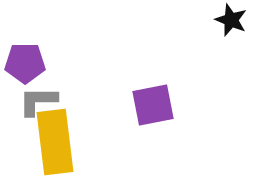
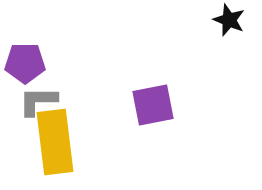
black star: moved 2 px left
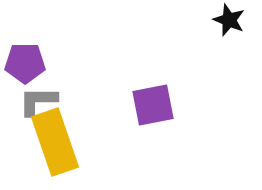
yellow rectangle: rotated 12 degrees counterclockwise
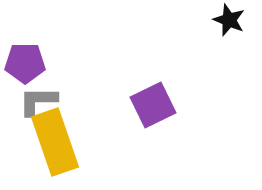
purple square: rotated 15 degrees counterclockwise
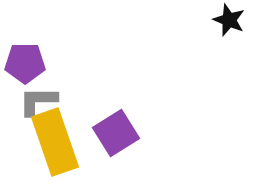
purple square: moved 37 px left, 28 px down; rotated 6 degrees counterclockwise
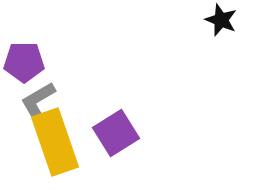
black star: moved 8 px left
purple pentagon: moved 1 px left, 1 px up
gray L-shape: rotated 30 degrees counterclockwise
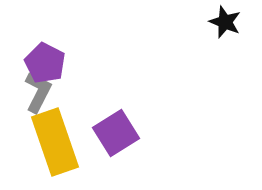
black star: moved 4 px right, 2 px down
purple pentagon: moved 21 px right, 1 px down; rotated 27 degrees clockwise
gray L-shape: moved 9 px up; rotated 147 degrees clockwise
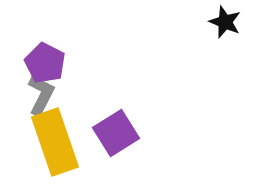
gray L-shape: moved 3 px right, 3 px down
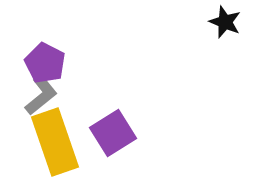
gray L-shape: rotated 24 degrees clockwise
purple square: moved 3 px left
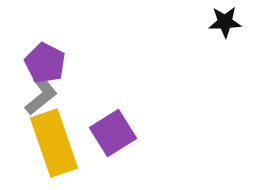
black star: rotated 24 degrees counterclockwise
yellow rectangle: moved 1 px left, 1 px down
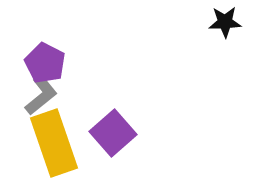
purple square: rotated 9 degrees counterclockwise
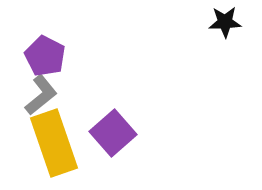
purple pentagon: moved 7 px up
